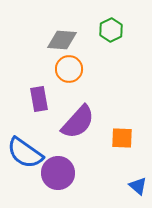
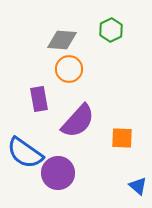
purple semicircle: moved 1 px up
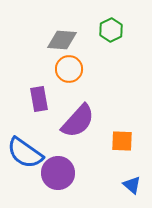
orange square: moved 3 px down
blue triangle: moved 6 px left, 1 px up
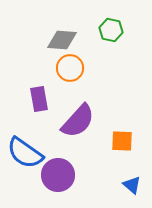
green hexagon: rotated 20 degrees counterclockwise
orange circle: moved 1 px right, 1 px up
purple circle: moved 2 px down
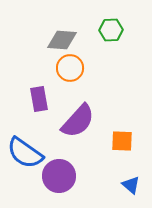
green hexagon: rotated 15 degrees counterclockwise
purple circle: moved 1 px right, 1 px down
blue triangle: moved 1 px left
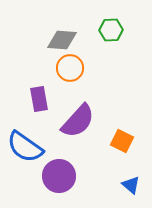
orange square: rotated 25 degrees clockwise
blue semicircle: moved 6 px up
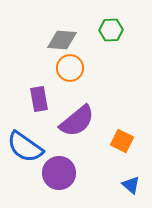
purple semicircle: moved 1 px left; rotated 9 degrees clockwise
purple circle: moved 3 px up
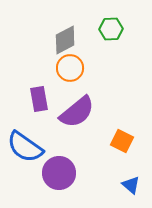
green hexagon: moved 1 px up
gray diamond: moved 3 px right; rotated 32 degrees counterclockwise
purple semicircle: moved 9 px up
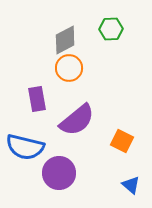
orange circle: moved 1 px left
purple rectangle: moved 2 px left
purple semicircle: moved 8 px down
blue semicircle: rotated 21 degrees counterclockwise
